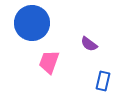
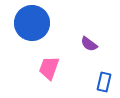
pink trapezoid: moved 6 px down
blue rectangle: moved 1 px right, 1 px down
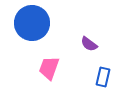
blue rectangle: moved 1 px left, 5 px up
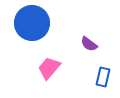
pink trapezoid: rotated 20 degrees clockwise
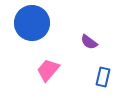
purple semicircle: moved 2 px up
pink trapezoid: moved 1 px left, 2 px down
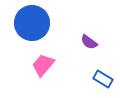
pink trapezoid: moved 5 px left, 5 px up
blue rectangle: moved 2 px down; rotated 72 degrees counterclockwise
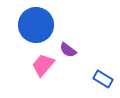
blue circle: moved 4 px right, 2 px down
purple semicircle: moved 21 px left, 8 px down
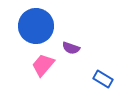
blue circle: moved 1 px down
purple semicircle: moved 3 px right, 2 px up; rotated 18 degrees counterclockwise
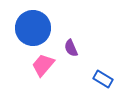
blue circle: moved 3 px left, 2 px down
purple semicircle: rotated 48 degrees clockwise
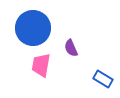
pink trapezoid: moved 2 px left; rotated 30 degrees counterclockwise
